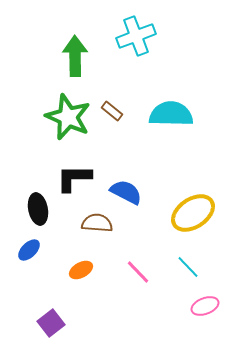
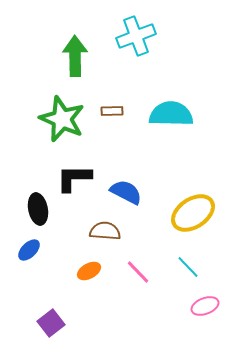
brown rectangle: rotated 40 degrees counterclockwise
green star: moved 6 px left, 2 px down
brown semicircle: moved 8 px right, 8 px down
orange ellipse: moved 8 px right, 1 px down
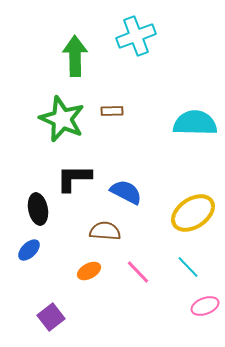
cyan semicircle: moved 24 px right, 9 px down
purple square: moved 6 px up
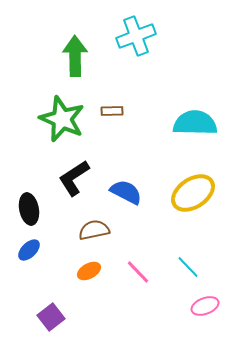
black L-shape: rotated 33 degrees counterclockwise
black ellipse: moved 9 px left
yellow ellipse: moved 20 px up
brown semicircle: moved 11 px left, 1 px up; rotated 16 degrees counterclockwise
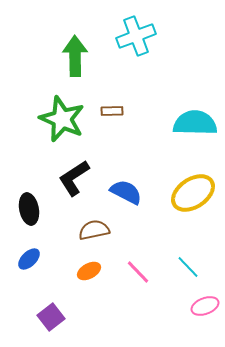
blue ellipse: moved 9 px down
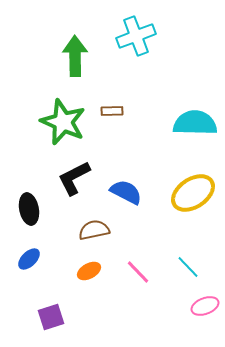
green star: moved 1 px right, 3 px down
black L-shape: rotated 6 degrees clockwise
purple square: rotated 20 degrees clockwise
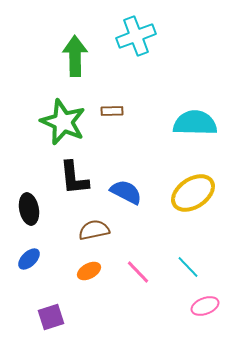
black L-shape: rotated 69 degrees counterclockwise
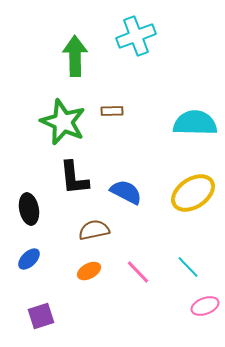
purple square: moved 10 px left, 1 px up
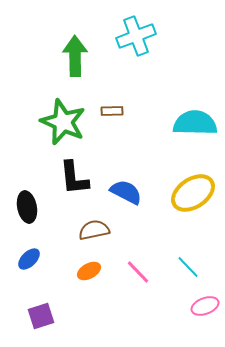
black ellipse: moved 2 px left, 2 px up
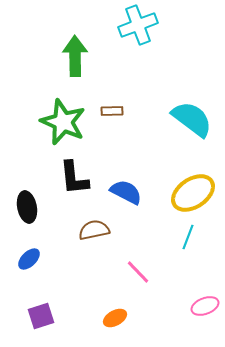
cyan cross: moved 2 px right, 11 px up
cyan semicircle: moved 3 px left, 4 px up; rotated 36 degrees clockwise
cyan line: moved 30 px up; rotated 65 degrees clockwise
orange ellipse: moved 26 px right, 47 px down
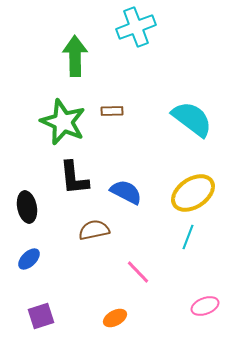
cyan cross: moved 2 px left, 2 px down
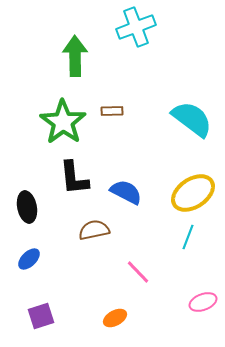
green star: rotated 12 degrees clockwise
pink ellipse: moved 2 px left, 4 px up
